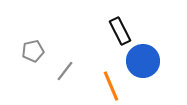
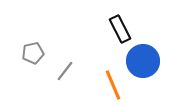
black rectangle: moved 2 px up
gray pentagon: moved 2 px down
orange line: moved 2 px right, 1 px up
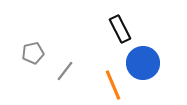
blue circle: moved 2 px down
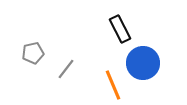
gray line: moved 1 px right, 2 px up
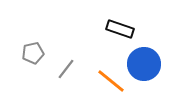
black rectangle: rotated 44 degrees counterclockwise
blue circle: moved 1 px right, 1 px down
orange line: moved 2 px left, 4 px up; rotated 28 degrees counterclockwise
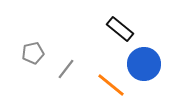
black rectangle: rotated 20 degrees clockwise
orange line: moved 4 px down
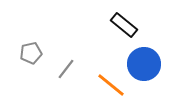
black rectangle: moved 4 px right, 4 px up
gray pentagon: moved 2 px left
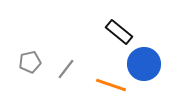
black rectangle: moved 5 px left, 7 px down
gray pentagon: moved 1 px left, 9 px down
orange line: rotated 20 degrees counterclockwise
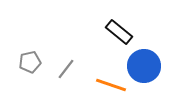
blue circle: moved 2 px down
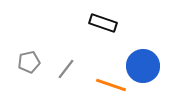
black rectangle: moved 16 px left, 9 px up; rotated 20 degrees counterclockwise
gray pentagon: moved 1 px left
blue circle: moved 1 px left
